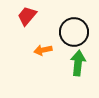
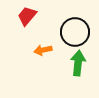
black circle: moved 1 px right
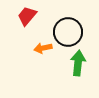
black circle: moved 7 px left
orange arrow: moved 2 px up
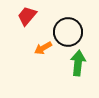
orange arrow: rotated 18 degrees counterclockwise
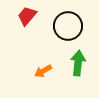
black circle: moved 6 px up
orange arrow: moved 23 px down
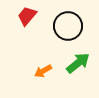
green arrow: rotated 45 degrees clockwise
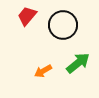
black circle: moved 5 px left, 1 px up
